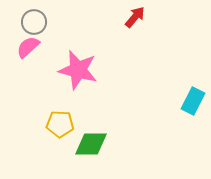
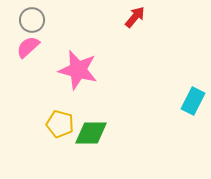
gray circle: moved 2 px left, 2 px up
yellow pentagon: rotated 12 degrees clockwise
green diamond: moved 11 px up
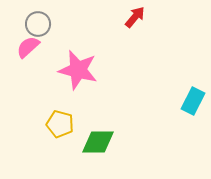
gray circle: moved 6 px right, 4 px down
green diamond: moved 7 px right, 9 px down
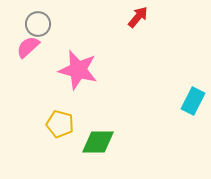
red arrow: moved 3 px right
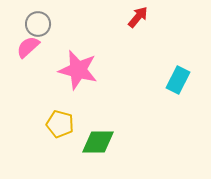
cyan rectangle: moved 15 px left, 21 px up
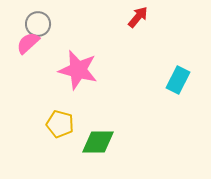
pink semicircle: moved 4 px up
